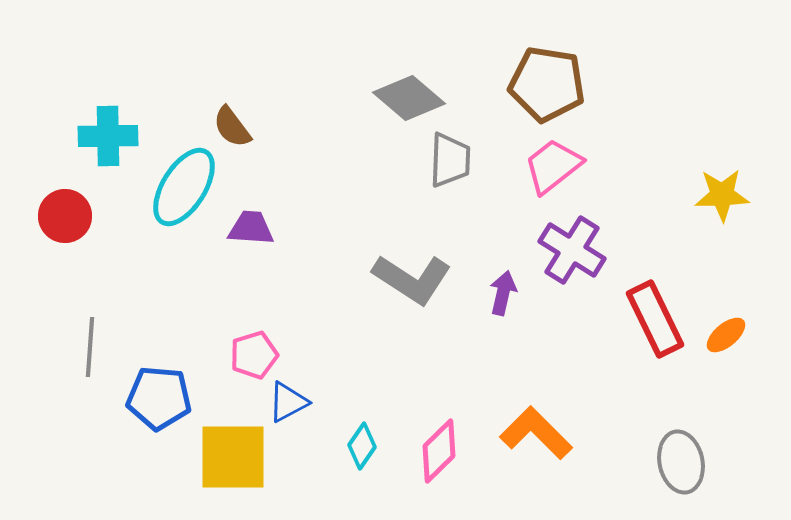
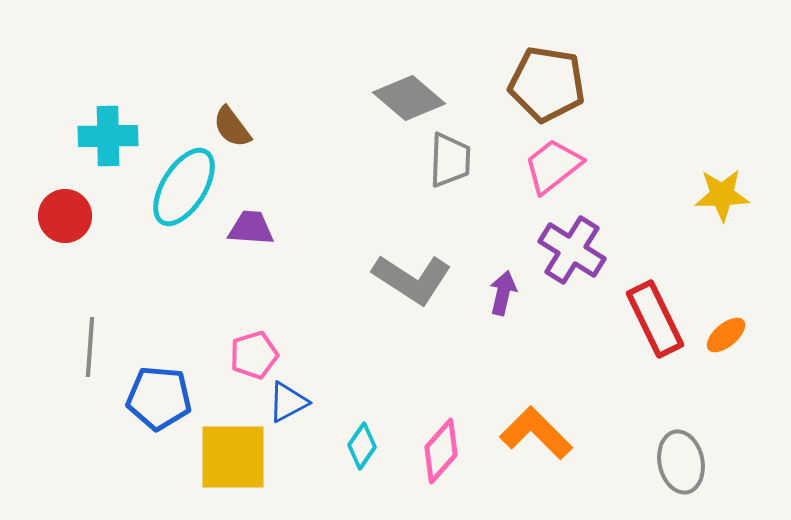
pink diamond: moved 2 px right; rotated 4 degrees counterclockwise
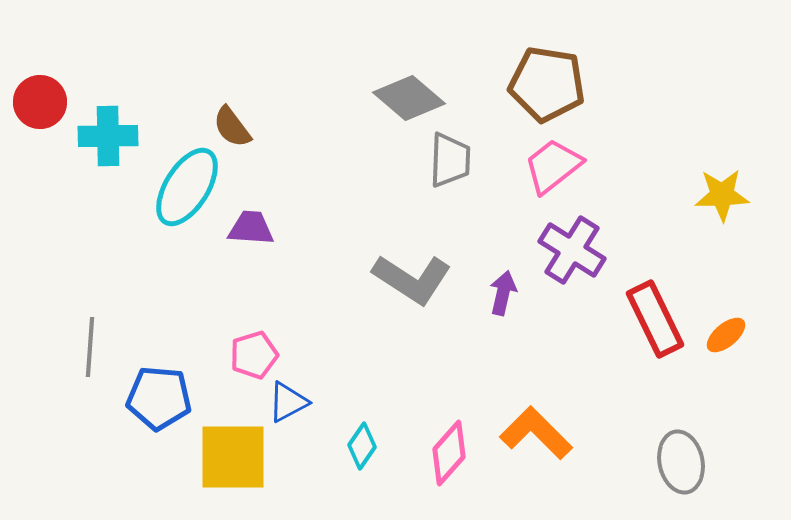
cyan ellipse: moved 3 px right
red circle: moved 25 px left, 114 px up
pink diamond: moved 8 px right, 2 px down
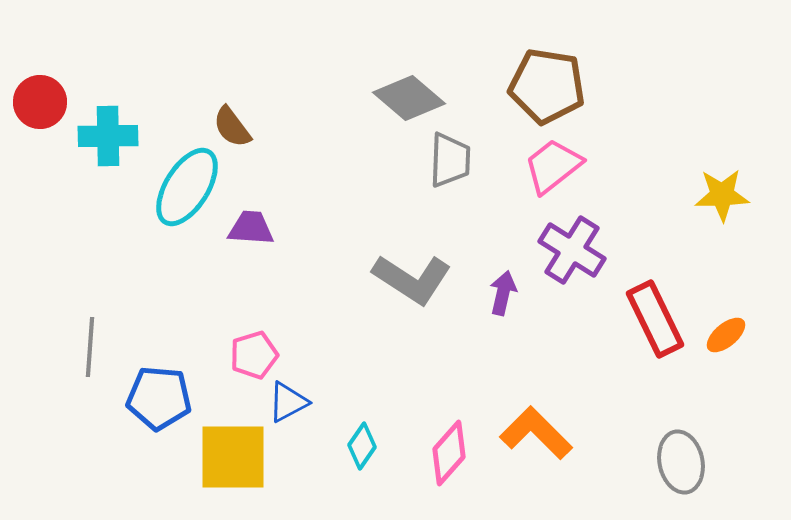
brown pentagon: moved 2 px down
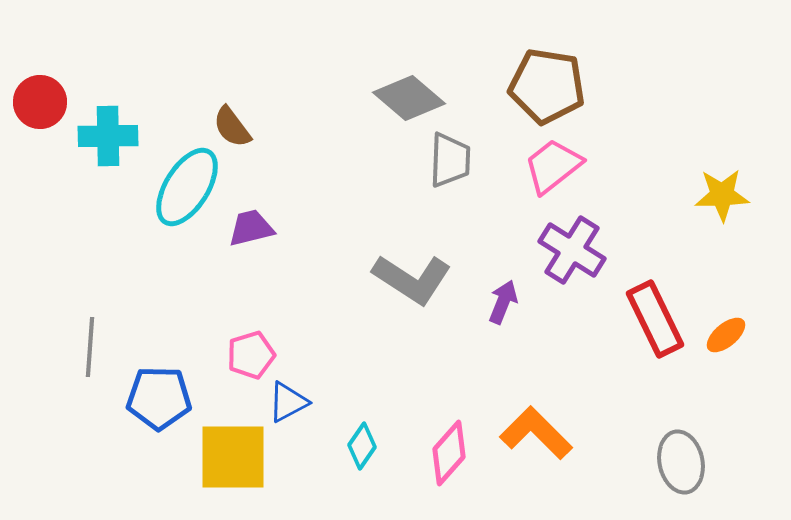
purple trapezoid: rotated 18 degrees counterclockwise
purple arrow: moved 9 px down; rotated 9 degrees clockwise
pink pentagon: moved 3 px left
blue pentagon: rotated 4 degrees counterclockwise
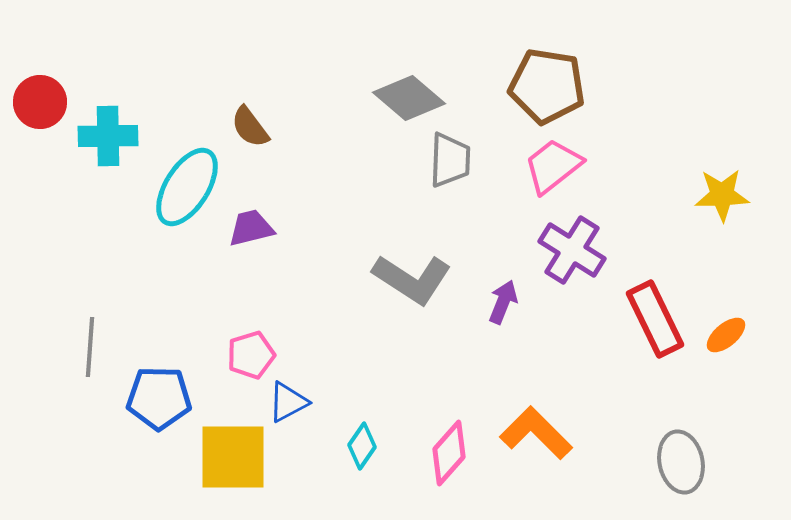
brown semicircle: moved 18 px right
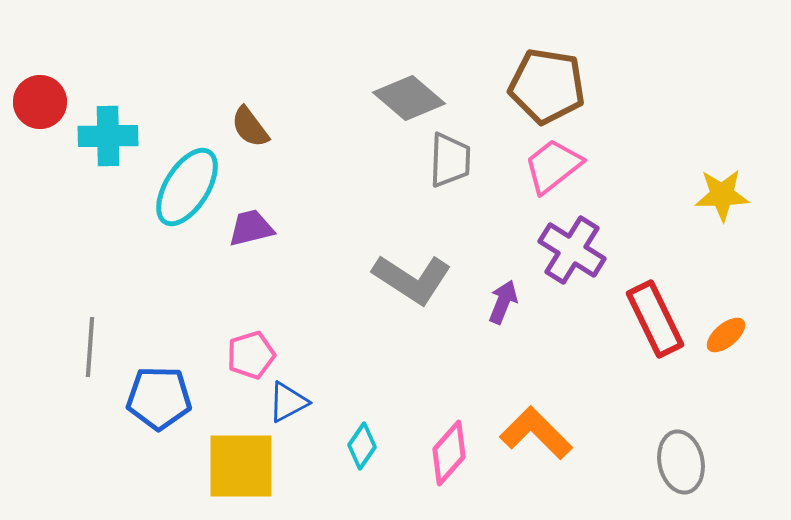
yellow square: moved 8 px right, 9 px down
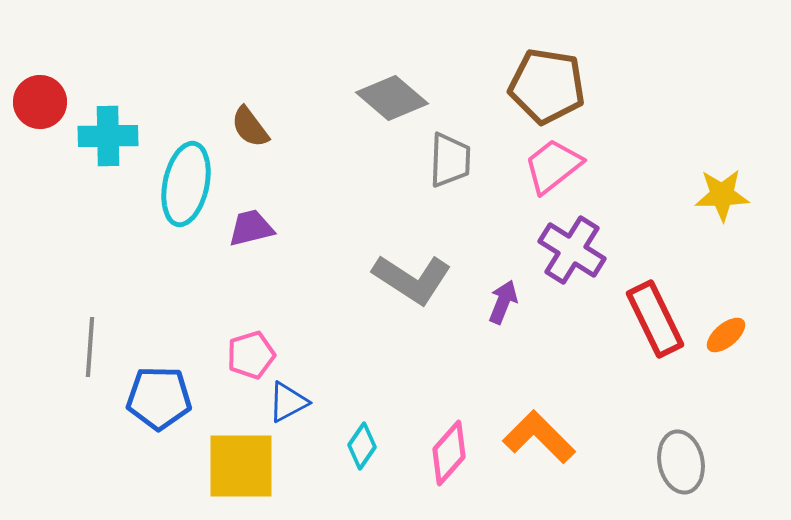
gray diamond: moved 17 px left
cyan ellipse: moved 1 px left, 3 px up; rotated 20 degrees counterclockwise
orange L-shape: moved 3 px right, 4 px down
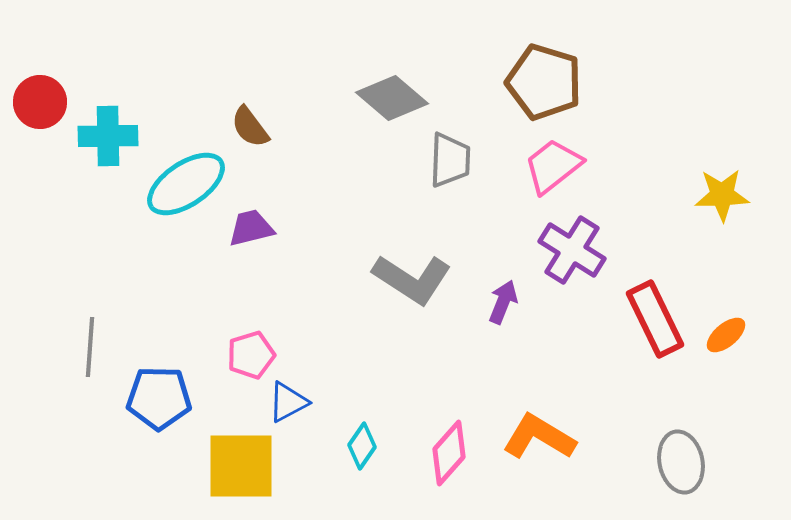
brown pentagon: moved 3 px left, 4 px up; rotated 8 degrees clockwise
cyan ellipse: rotated 44 degrees clockwise
orange L-shape: rotated 14 degrees counterclockwise
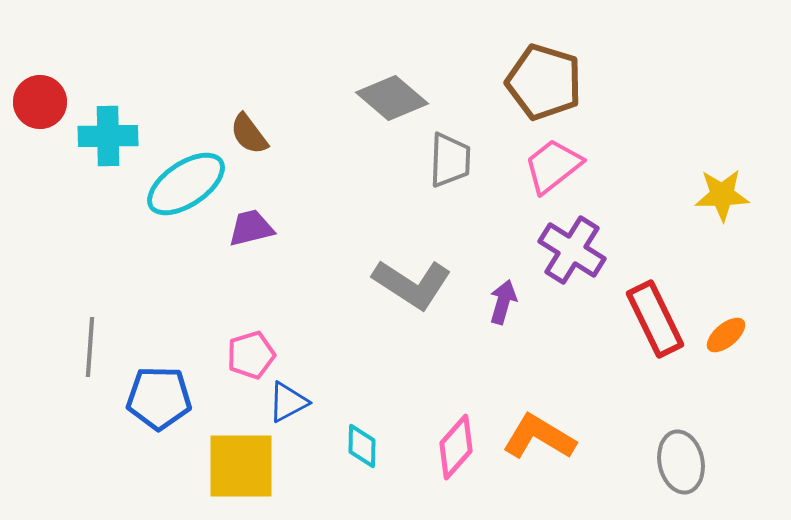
brown semicircle: moved 1 px left, 7 px down
gray L-shape: moved 5 px down
purple arrow: rotated 6 degrees counterclockwise
cyan diamond: rotated 33 degrees counterclockwise
pink diamond: moved 7 px right, 6 px up
